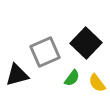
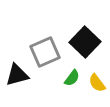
black square: moved 1 px left, 1 px up
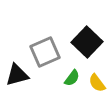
black square: moved 2 px right
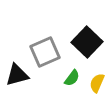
yellow semicircle: rotated 60 degrees clockwise
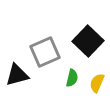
black square: moved 1 px right, 1 px up
green semicircle: rotated 24 degrees counterclockwise
